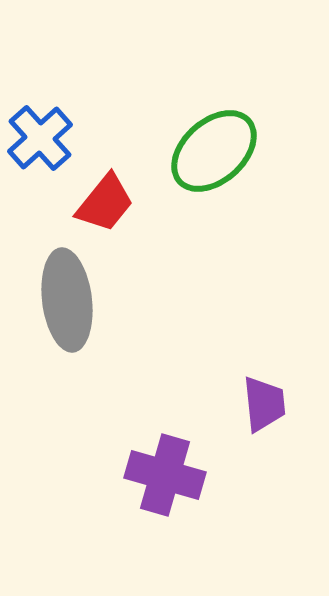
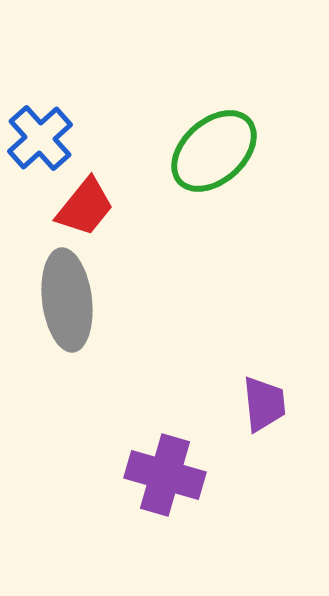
red trapezoid: moved 20 px left, 4 px down
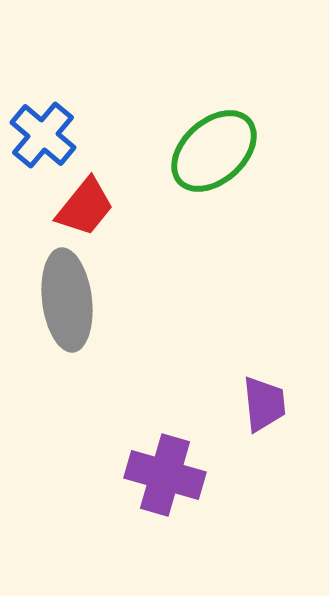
blue cross: moved 3 px right, 3 px up; rotated 8 degrees counterclockwise
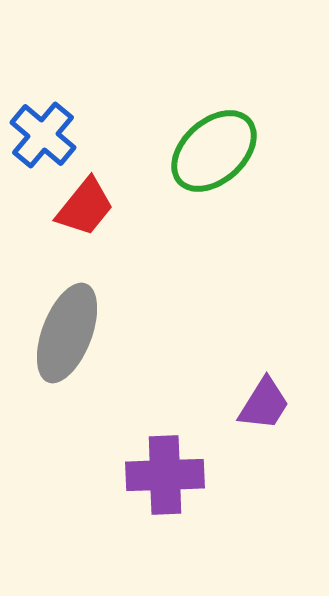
gray ellipse: moved 33 px down; rotated 28 degrees clockwise
purple trapezoid: rotated 38 degrees clockwise
purple cross: rotated 18 degrees counterclockwise
